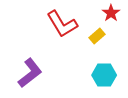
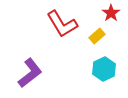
cyan hexagon: moved 6 px up; rotated 25 degrees counterclockwise
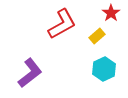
red L-shape: rotated 88 degrees counterclockwise
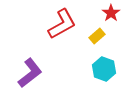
cyan hexagon: rotated 15 degrees counterclockwise
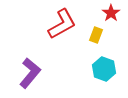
yellow rectangle: moved 1 px left, 1 px up; rotated 28 degrees counterclockwise
purple L-shape: rotated 12 degrees counterclockwise
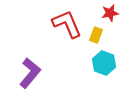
red star: moved 1 px left; rotated 24 degrees clockwise
red L-shape: moved 5 px right; rotated 84 degrees counterclockwise
cyan hexagon: moved 6 px up
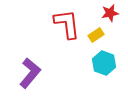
red L-shape: rotated 16 degrees clockwise
yellow rectangle: rotated 35 degrees clockwise
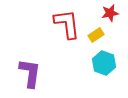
purple L-shape: rotated 32 degrees counterclockwise
